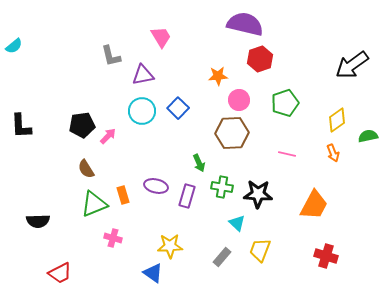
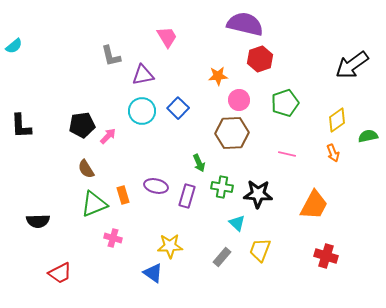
pink trapezoid: moved 6 px right
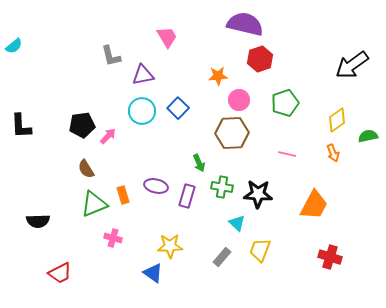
red cross: moved 4 px right, 1 px down
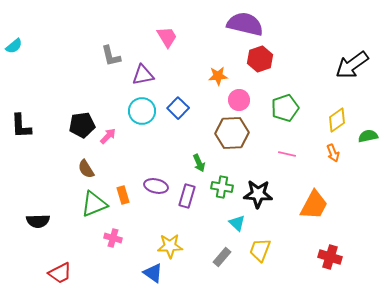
green pentagon: moved 5 px down
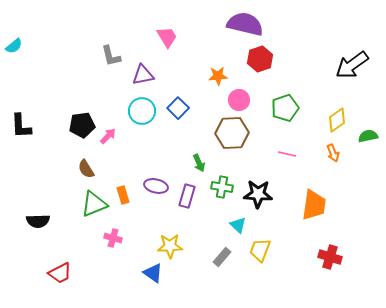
orange trapezoid: rotated 20 degrees counterclockwise
cyan triangle: moved 1 px right, 2 px down
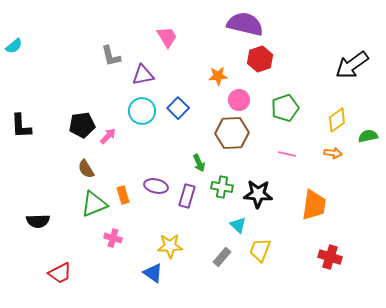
orange arrow: rotated 60 degrees counterclockwise
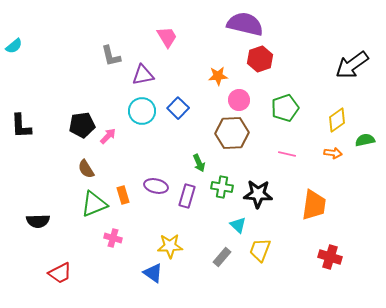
green semicircle: moved 3 px left, 4 px down
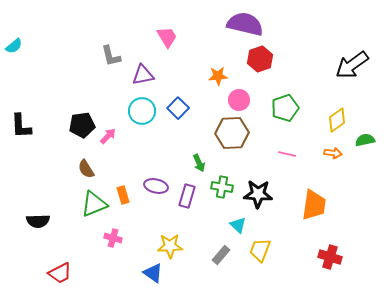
gray rectangle: moved 1 px left, 2 px up
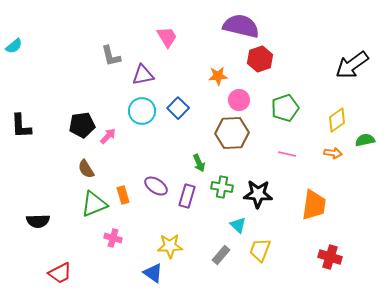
purple semicircle: moved 4 px left, 2 px down
purple ellipse: rotated 20 degrees clockwise
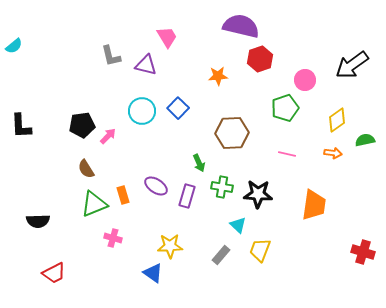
purple triangle: moved 3 px right, 10 px up; rotated 25 degrees clockwise
pink circle: moved 66 px right, 20 px up
red cross: moved 33 px right, 5 px up
red trapezoid: moved 6 px left
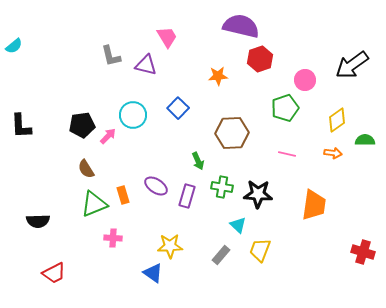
cyan circle: moved 9 px left, 4 px down
green semicircle: rotated 12 degrees clockwise
green arrow: moved 1 px left, 2 px up
pink cross: rotated 12 degrees counterclockwise
